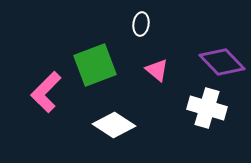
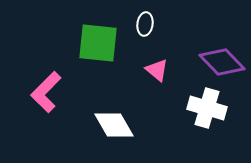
white ellipse: moved 4 px right
green square: moved 3 px right, 22 px up; rotated 27 degrees clockwise
white diamond: rotated 27 degrees clockwise
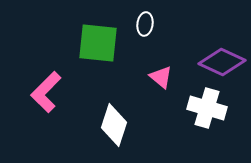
purple diamond: rotated 21 degrees counterclockwise
pink triangle: moved 4 px right, 7 px down
white diamond: rotated 48 degrees clockwise
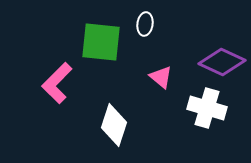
green square: moved 3 px right, 1 px up
pink L-shape: moved 11 px right, 9 px up
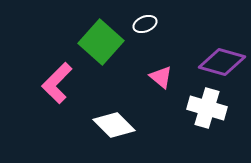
white ellipse: rotated 60 degrees clockwise
green square: rotated 36 degrees clockwise
purple diamond: rotated 9 degrees counterclockwise
white diamond: rotated 63 degrees counterclockwise
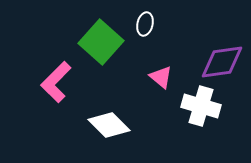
white ellipse: rotated 55 degrees counterclockwise
purple diamond: rotated 24 degrees counterclockwise
pink L-shape: moved 1 px left, 1 px up
white cross: moved 6 px left, 2 px up
white diamond: moved 5 px left
